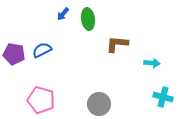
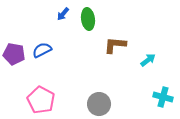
brown L-shape: moved 2 px left, 1 px down
cyan arrow: moved 4 px left, 3 px up; rotated 42 degrees counterclockwise
pink pentagon: rotated 12 degrees clockwise
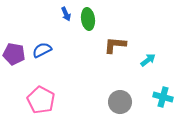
blue arrow: moved 3 px right; rotated 64 degrees counterclockwise
gray circle: moved 21 px right, 2 px up
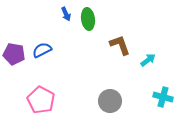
brown L-shape: moved 5 px right; rotated 65 degrees clockwise
gray circle: moved 10 px left, 1 px up
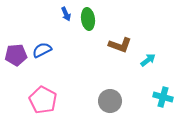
brown L-shape: rotated 130 degrees clockwise
purple pentagon: moved 2 px right, 1 px down; rotated 15 degrees counterclockwise
pink pentagon: moved 2 px right
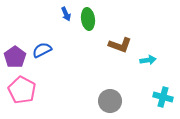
purple pentagon: moved 1 px left, 2 px down; rotated 30 degrees counterclockwise
cyan arrow: rotated 28 degrees clockwise
pink pentagon: moved 21 px left, 10 px up
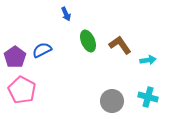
green ellipse: moved 22 px down; rotated 15 degrees counterclockwise
brown L-shape: rotated 145 degrees counterclockwise
cyan cross: moved 15 px left
gray circle: moved 2 px right
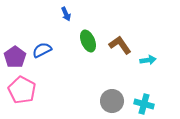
cyan cross: moved 4 px left, 7 px down
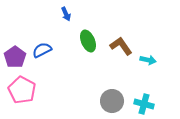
brown L-shape: moved 1 px right, 1 px down
cyan arrow: rotated 21 degrees clockwise
